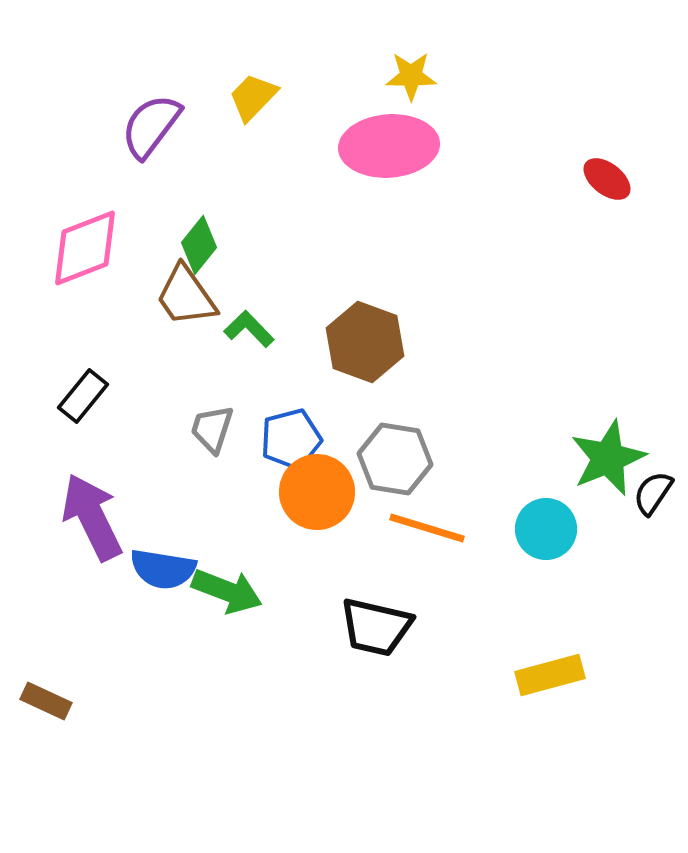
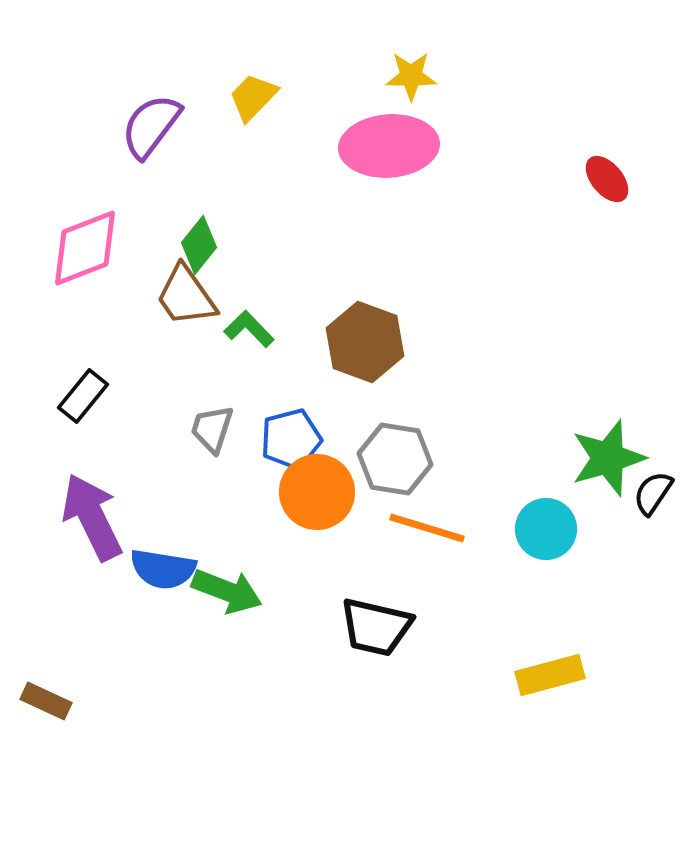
red ellipse: rotated 12 degrees clockwise
green star: rotated 6 degrees clockwise
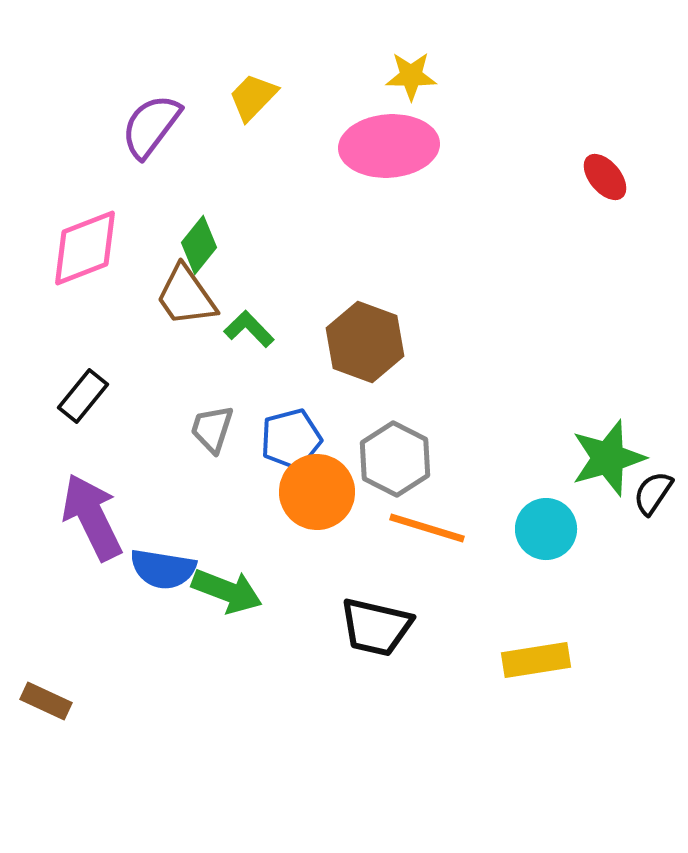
red ellipse: moved 2 px left, 2 px up
gray hexagon: rotated 18 degrees clockwise
yellow rectangle: moved 14 px left, 15 px up; rotated 6 degrees clockwise
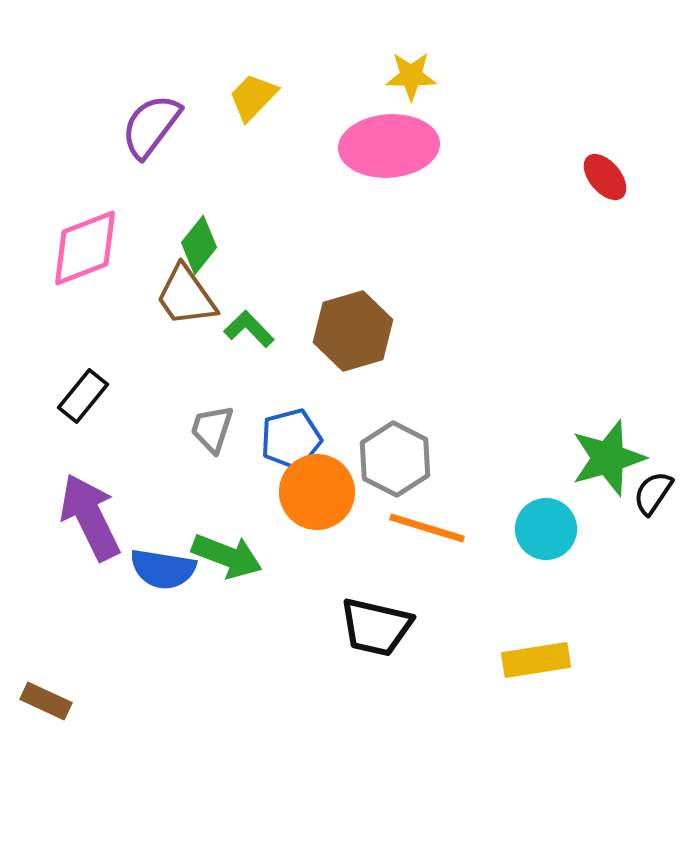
brown hexagon: moved 12 px left, 11 px up; rotated 24 degrees clockwise
purple arrow: moved 2 px left
green arrow: moved 35 px up
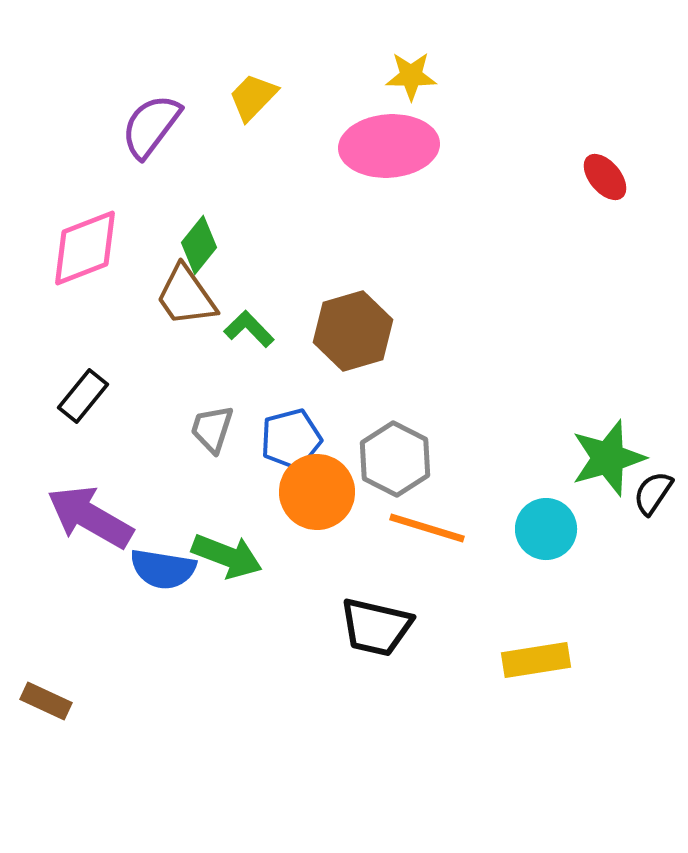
purple arrow: rotated 34 degrees counterclockwise
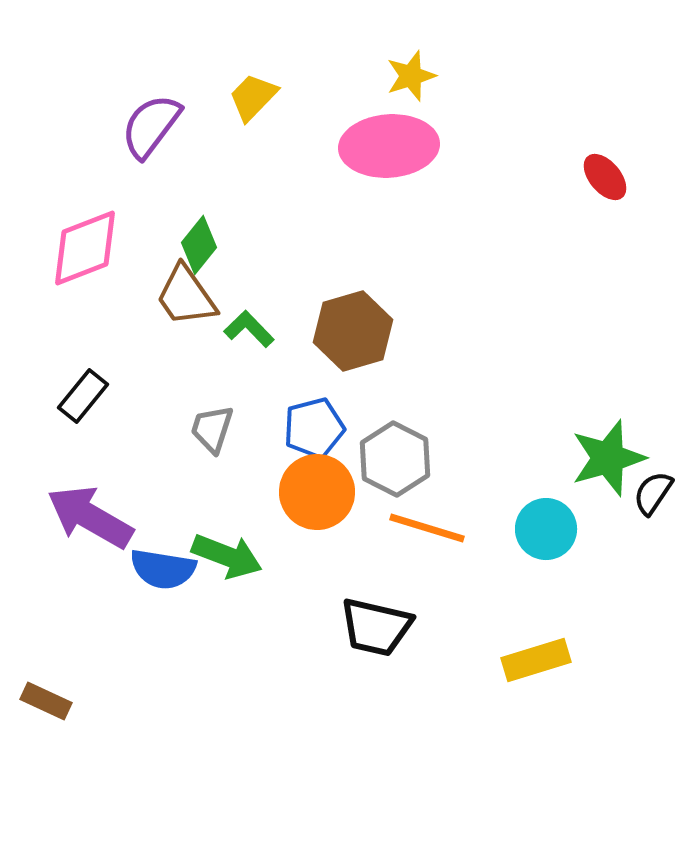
yellow star: rotated 18 degrees counterclockwise
blue pentagon: moved 23 px right, 11 px up
yellow rectangle: rotated 8 degrees counterclockwise
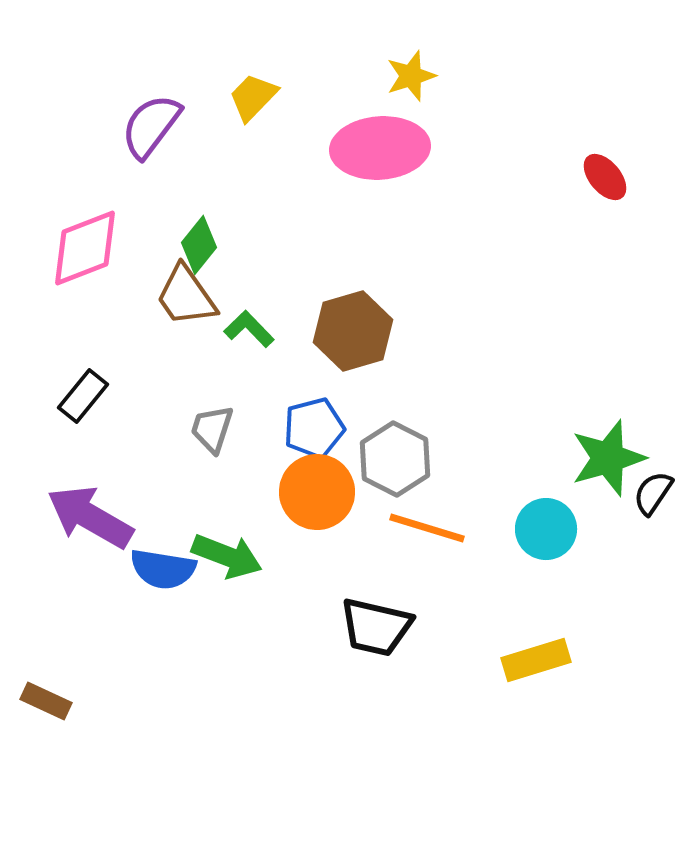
pink ellipse: moved 9 px left, 2 px down
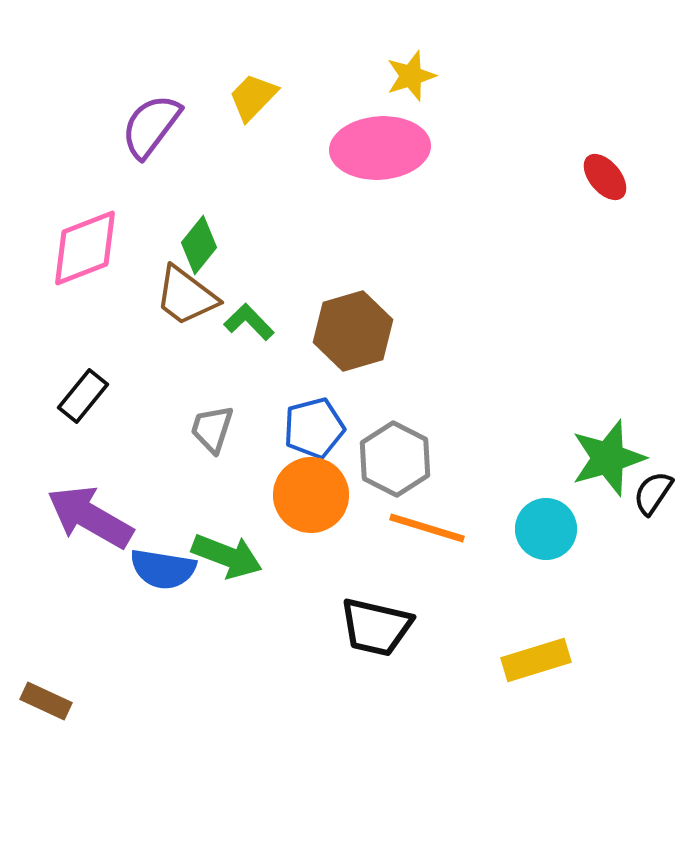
brown trapezoid: rotated 18 degrees counterclockwise
green L-shape: moved 7 px up
orange circle: moved 6 px left, 3 px down
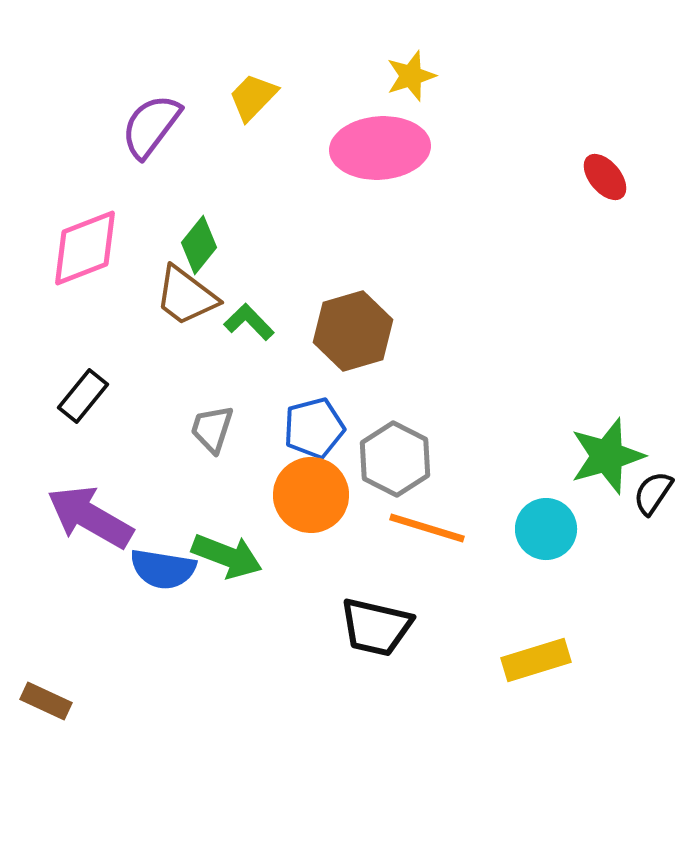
green star: moved 1 px left, 2 px up
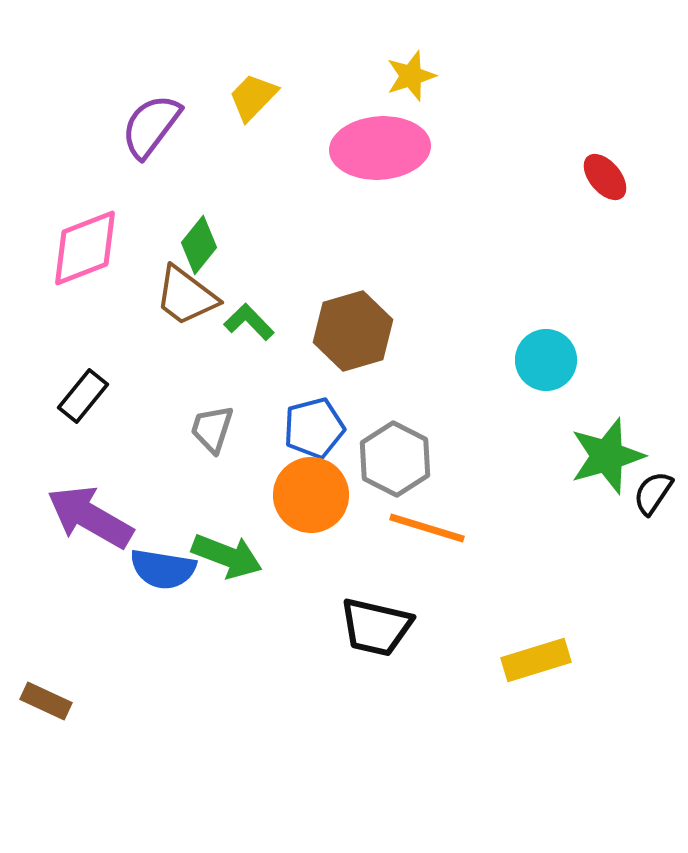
cyan circle: moved 169 px up
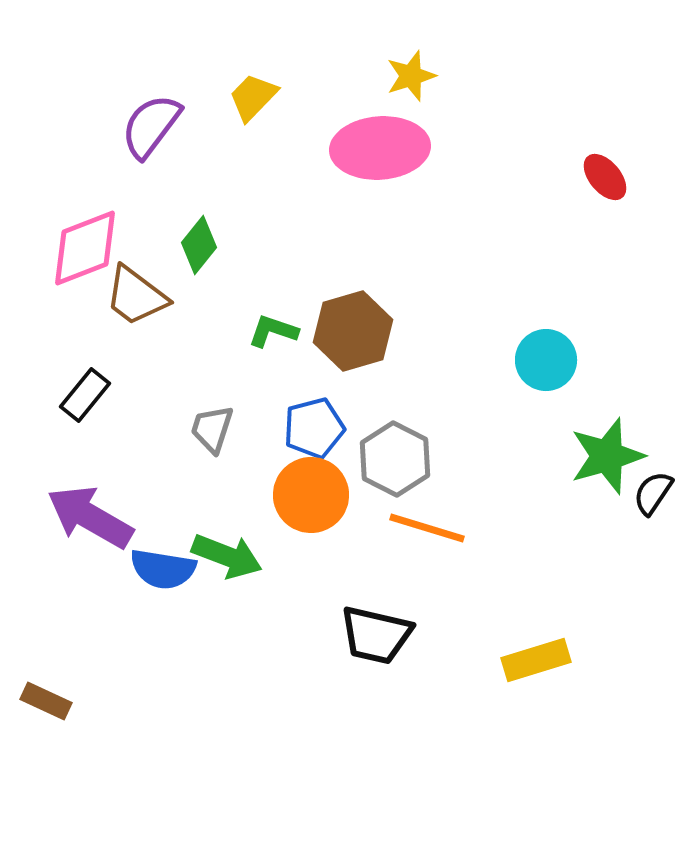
brown trapezoid: moved 50 px left
green L-shape: moved 24 px right, 9 px down; rotated 27 degrees counterclockwise
black rectangle: moved 2 px right, 1 px up
black trapezoid: moved 8 px down
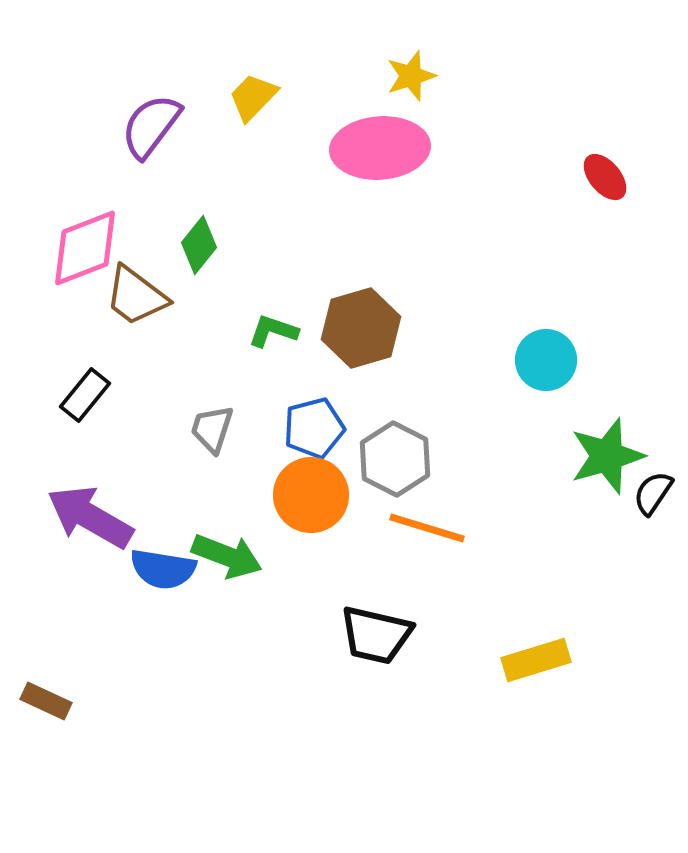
brown hexagon: moved 8 px right, 3 px up
